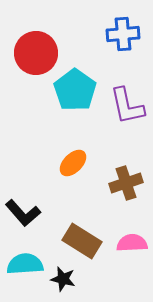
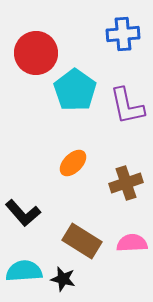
cyan semicircle: moved 1 px left, 7 px down
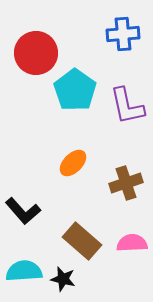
black L-shape: moved 2 px up
brown rectangle: rotated 9 degrees clockwise
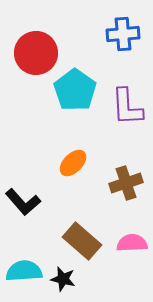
purple L-shape: moved 1 px down; rotated 9 degrees clockwise
black L-shape: moved 9 px up
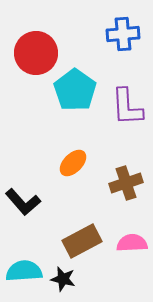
brown rectangle: rotated 69 degrees counterclockwise
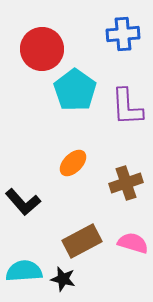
red circle: moved 6 px right, 4 px up
pink semicircle: moved 1 px right; rotated 20 degrees clockwise
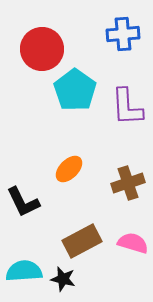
orange ellipse: moved 4 px left, 6 px down
brown cross: moved 2 px right
black L-shape: rotated 15 degrees clockwise
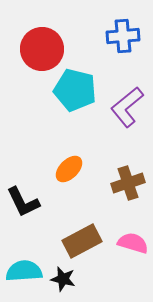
blue cross: moved 2 px down
cyan pentagon: rotated 21 degrees counterclockwise
purple L-shape: rotated 54 degrees clockwise
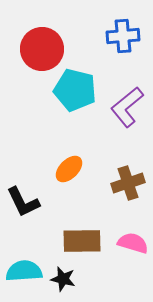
brown rectangle: rotated 27 degrees clockwise
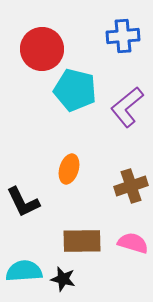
orange ellipse: rotated 28 degrees counterclockwise
brown cross: moved 3 px right, 3 px down
